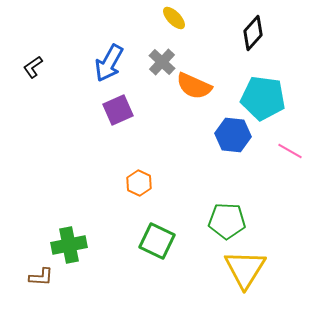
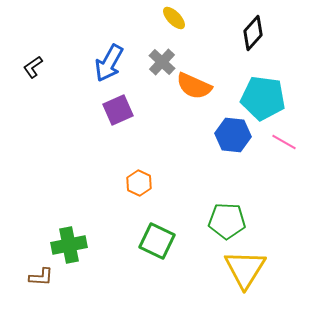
pink line: moved 6 px left, 9 px up
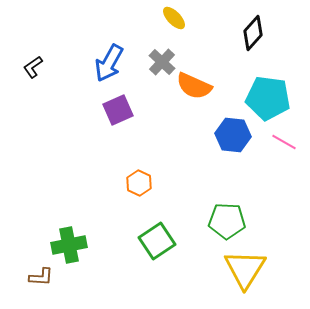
cyan pentagon: moved 5 px right
green square: rotated 30 degrees clockwise
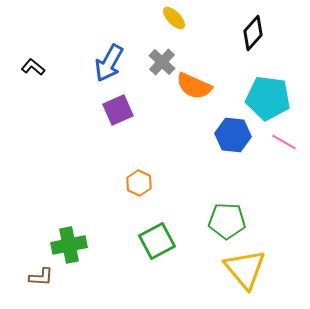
black L-shape: rotated 75 degrees clockwise
green square: rotated 6 degrees clockwise
yellow triangle: rotated 12 degrees counterclockwise
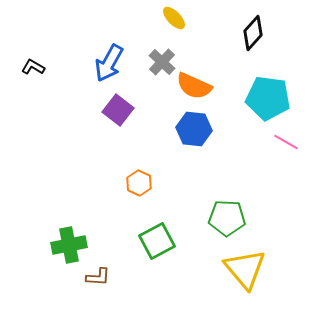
black L-shape: rotated 10 degrees counterclockwise
purple square: rotated 28 degrees counterclockwise
blue hexagon: moved 39 px left, 6 px up
pink line: moved 2 px right
green pentagon: moved 3 px up
brown L-shape: moved 57 px right
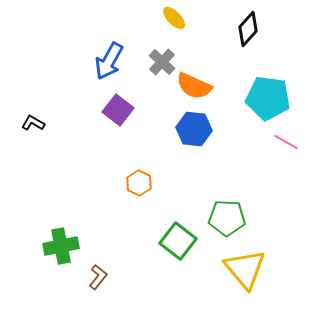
black diamond: moved 5 px left, 4 px up
blue arrow: moved 2 px up
black L-shape: moved 56 px down
green square: moved 21 px right; rotated 24 degrees counterclockwise
green cross: moved 8 px left, 1 px down
brown L-shape: rotated 55 degrees counterclockwise
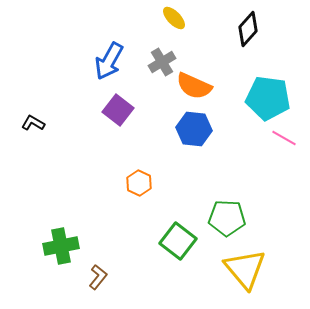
gray cross: rotated 16 degrees clockwise
pink line: moved 2 px left, 4 px up
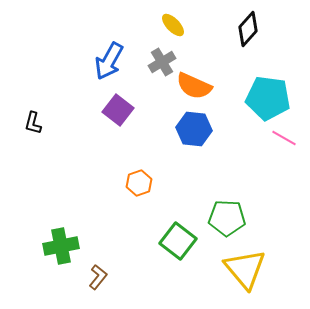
yellow ellipse: moved 1 px left, 7 px down
black L-shape: rotated 105 degrees counterclockwise
orange hexagon: rotated 15 degrees clockwise
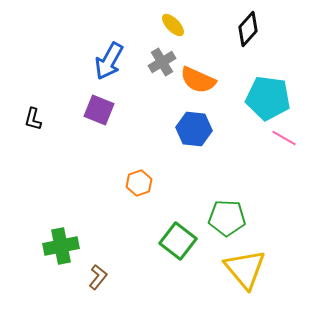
orange semicircle: moved 4 px right, 6 px up
purple square: moved 19 px left; rotated 16 degrees counterclockwise
black L-shape: moved 4 px up
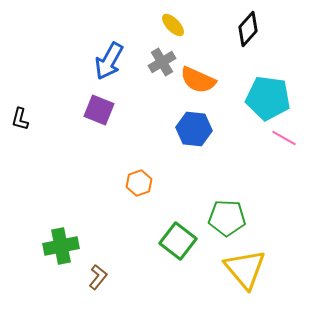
black L-shape: moved 13 px left
